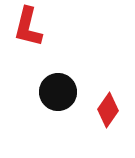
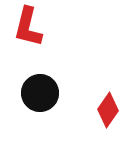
black circle: moved 18 px left, 1 px down
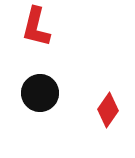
red L-shape: moved 8 px right
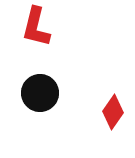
red diamond: moved 5 px right, 2 px down
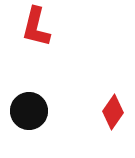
black circle: moved 11 px left, 18 px down
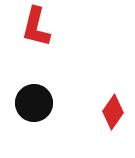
black circle: moved 5 px right, 8 px up
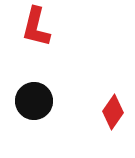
black circle: moved 2 px up
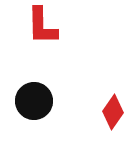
red L-shape: moved 6 px right, 1 px up; rotated 15 degrees counterclockwise
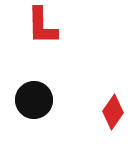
black circle: moved 1 px up
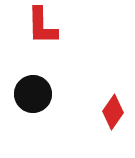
black circle: moved 1 px left, 6 px up
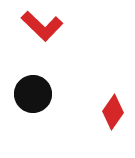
red L-shape: rotated 45 degrees counterclockwise
